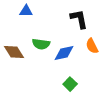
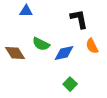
green semicircle: rotated 18 degrees clockwise
brown diamond: moved 1 px right, 1 px down
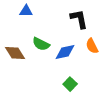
blue diamond: moved 1 px right, 1 px up
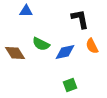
black L-shape: moved 1 px right
green square: moved 1 px down; rotated 24 degrees clockwise
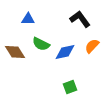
blue triangle: moved 2 px right, 8 px down
black L-shape: rotated 25 degrees counterclockwise
orange semicircle: rotated 70 degrees clockwise
brown diamond: moved 1 px up
green square: moved 2 px down
